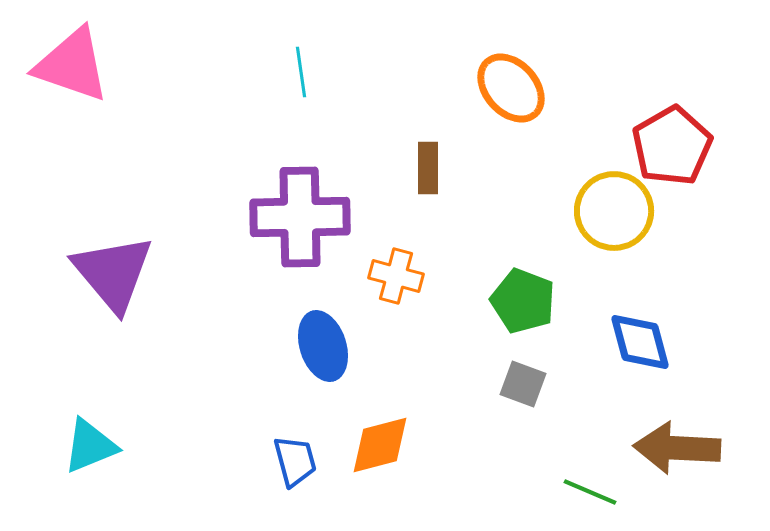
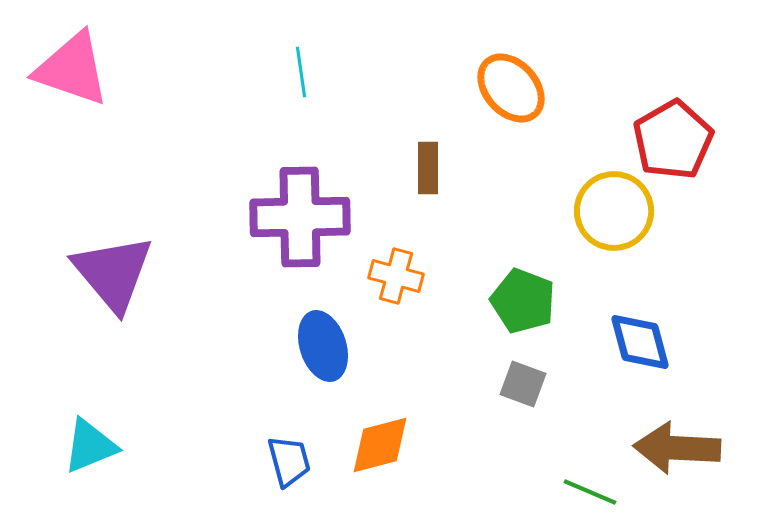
pink triangle: moved 4 px down
red pentagon: moved 1 px right, 6 px up
blue trapezoid: moved 6 px left
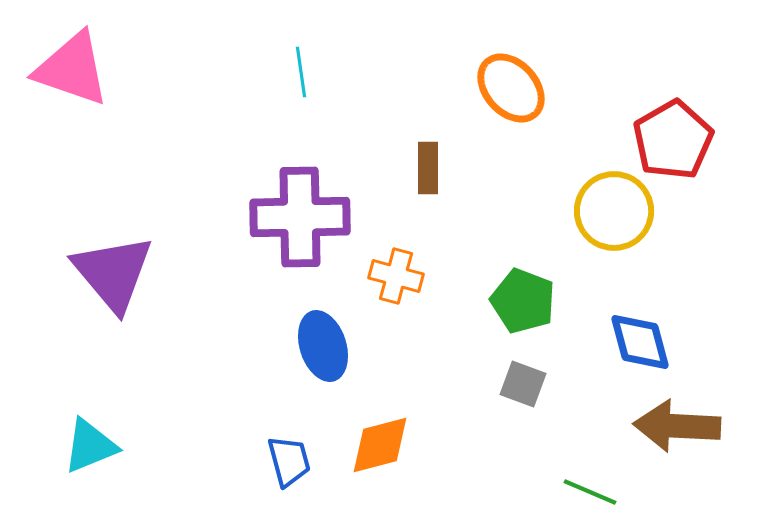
brown arrow: moved 22 px up
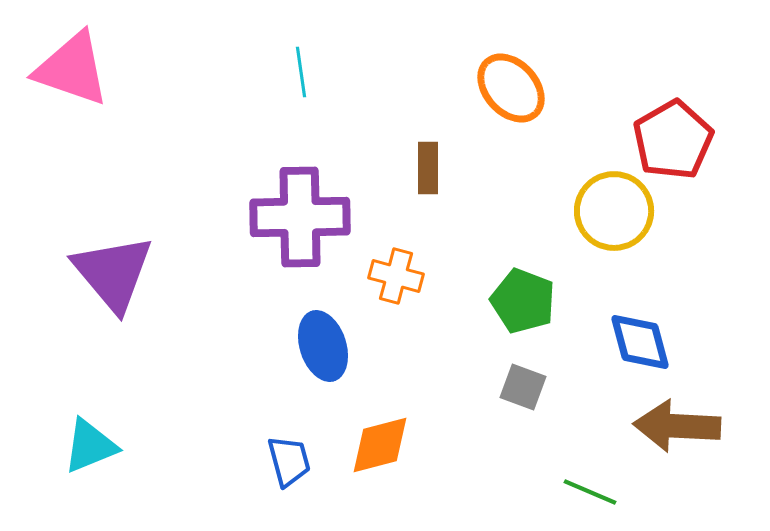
gray square: moved 3 px down
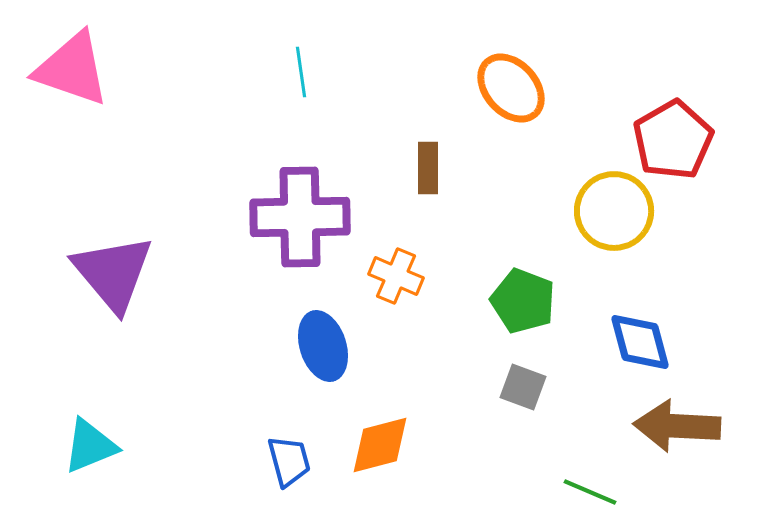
orange cross: rotated 8 degrees clockwise
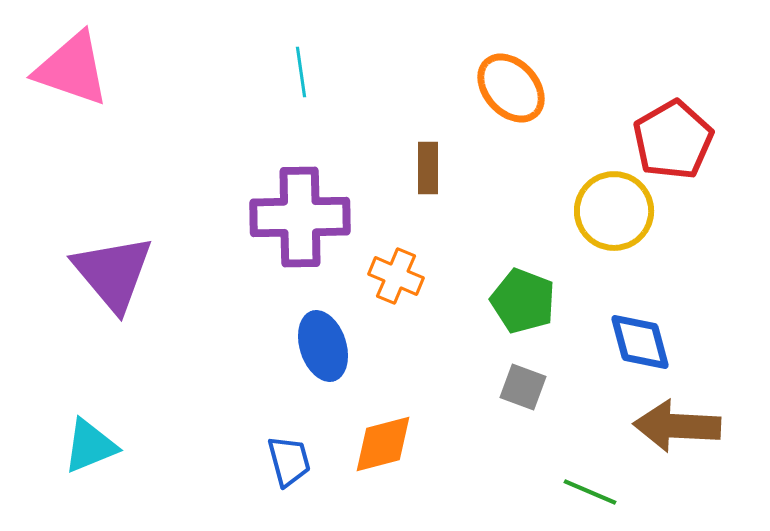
orange diamond: moved 3 px right, 1 px up
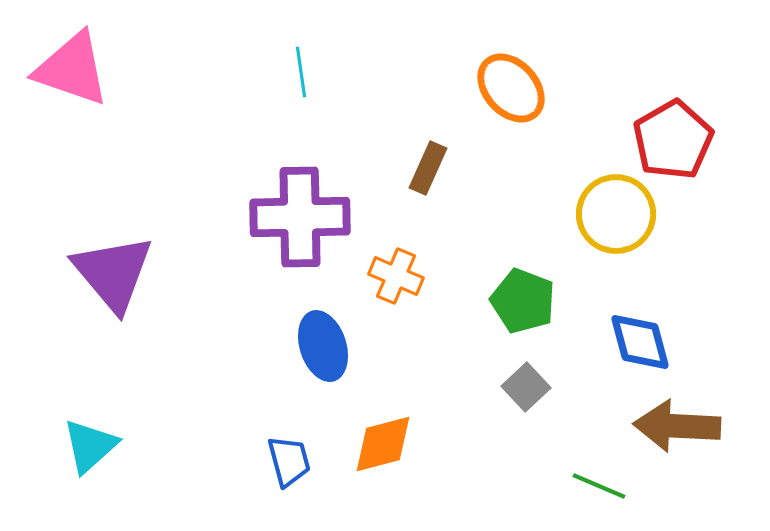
brown rectangle: rotated 24 degrees clockwise
yellow circle: moved 2 px right, 3 px down
gray square: moved 3 px right; rotated 27 degrees clockwise
cyan triangle: rotated 20 degrees counterclockwise
green line: moved 9 px right, 6 px up
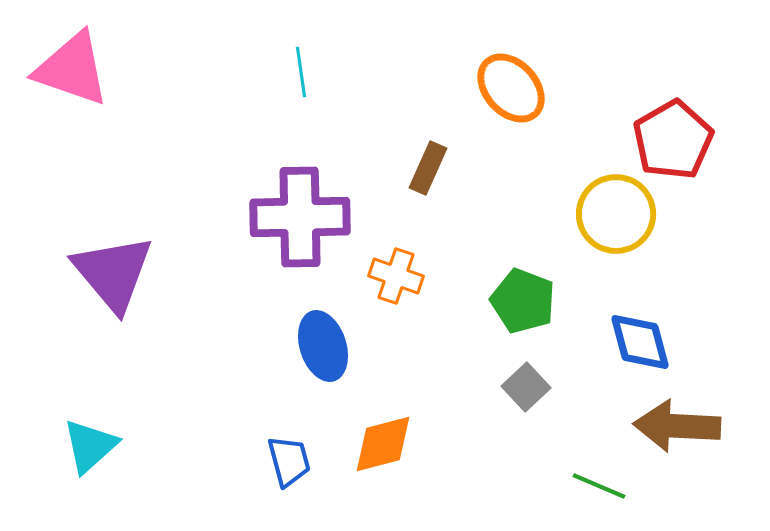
orange cross: rotated 4 degrees counterclockwise
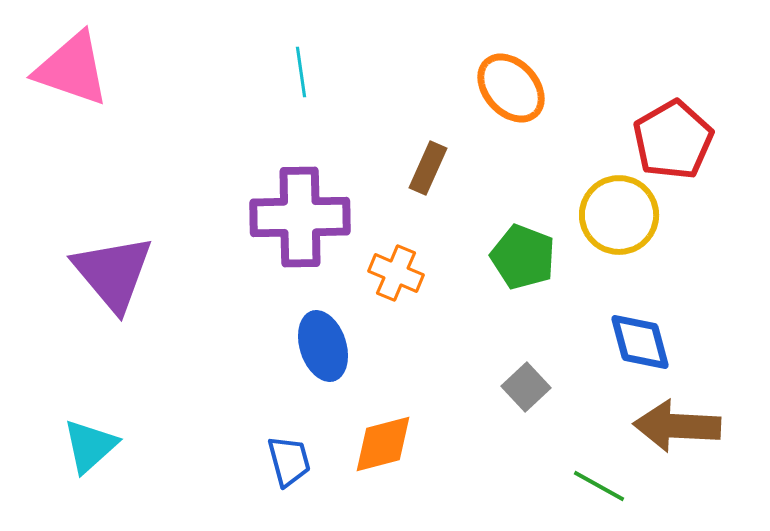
yellow circle: moved 3 px right, 1 px down
orange cross: moved 3 px up; rotated 4 degrees clockwise
green pentagon: moved 44 px up
green line: rotated 6 degrees clockwise
